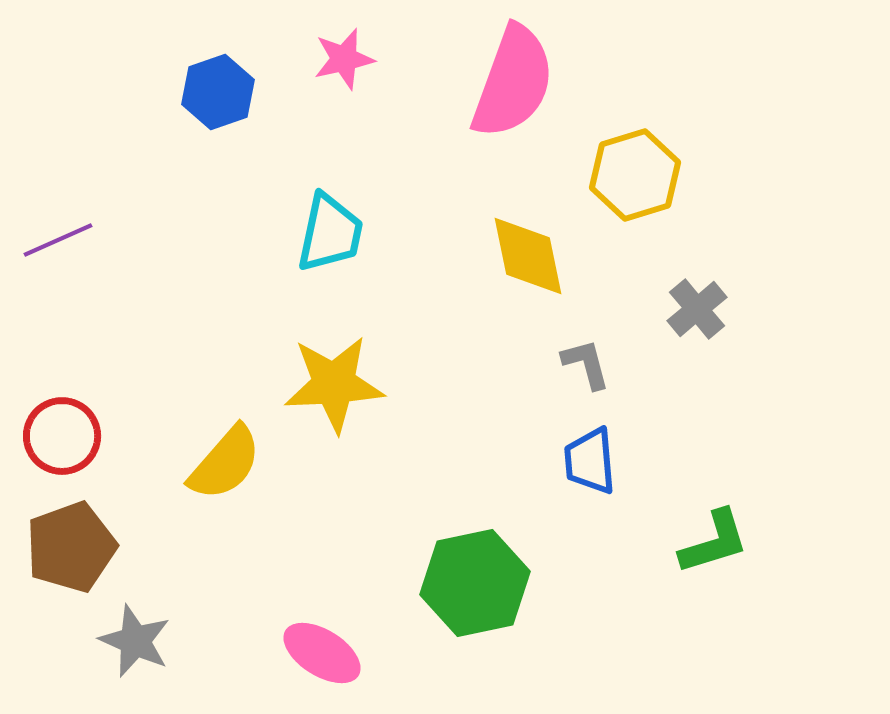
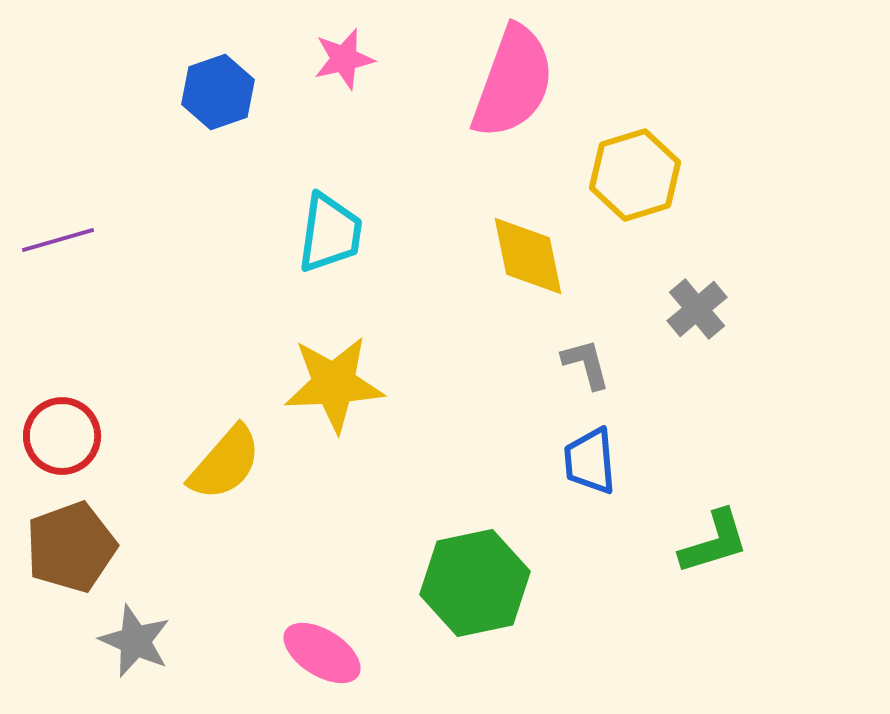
cyan trapezoid: rotated 4 degrees counterclockwise
purple line: rotated 8 degrees clockwise
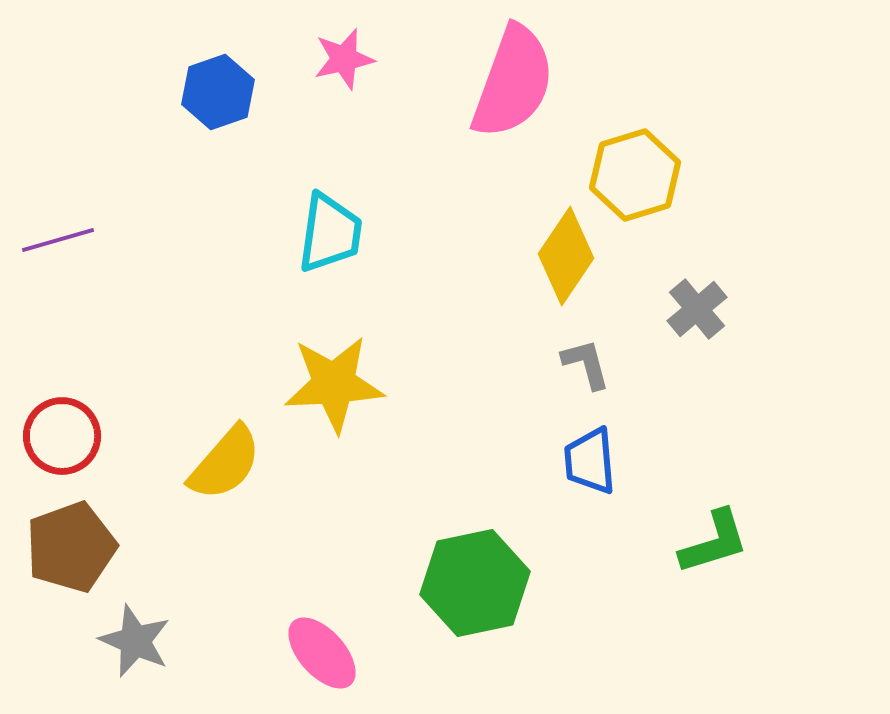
yellow diamond: moved 38 px right; rotated 46 degrees clockwise
pink ellipse: rotated 16 degrees clockwise
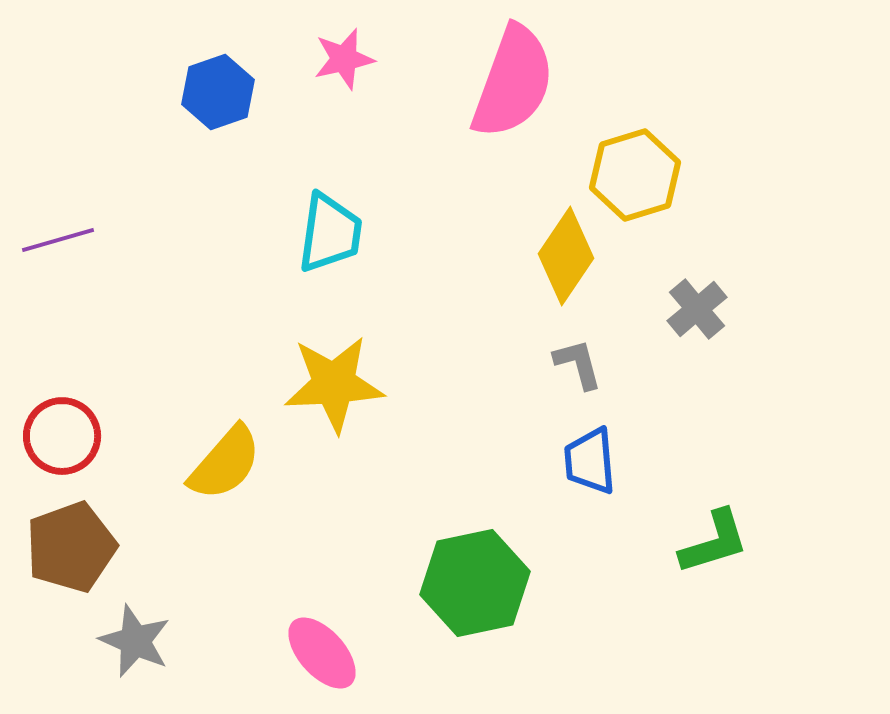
gray L-shape: moved 8 px left
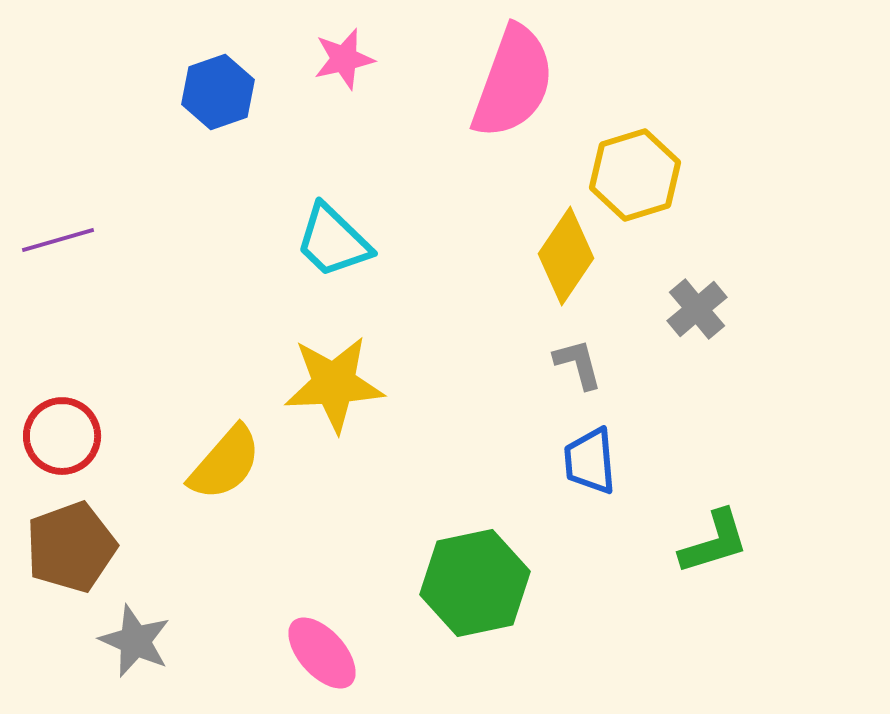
cyan trapezoid: moved 3 px right, 8 px down; rotated 126 degrees clockwise
